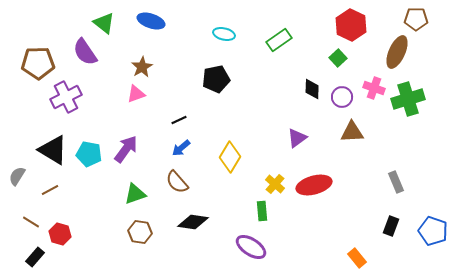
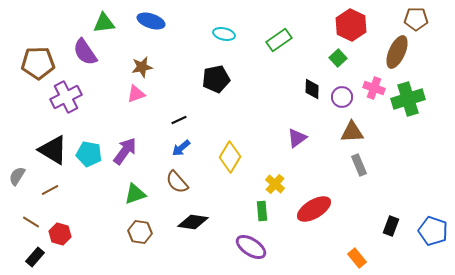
green triangle at (104, 23): rotated 45 degrees counterclockwise
brown star at (142, 67): rotated 20 degrees clockwise
purple arrow at (126, 149): moved 1 px left, 2 px down
gray rectangle at (396, 182): moved 37 px left, 17 px up
red ellipse at (314, 185): moved 24 px down; rotated 16 degrees counterclockwise
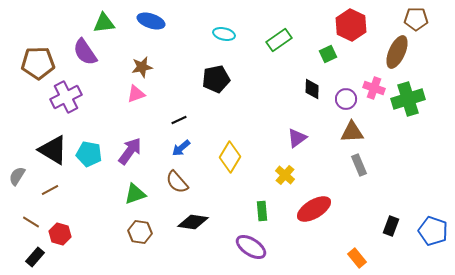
green square at (338, 58): moved 10 px left, 4 px up; rotated 18 degrees clockwise
purple circle at (342, 97): moved 4 px right, 2 px down
purple arrow at (125, 151): moved 5 px right
yellow cross at (275, 184): moved 10 px right, 9 px up
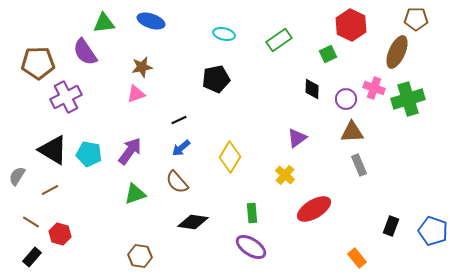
green rectangle at (262, 211): moved 10 px left, 2 px down
brown hexagon at (140, 232): moved 24 px down
black rectangle at (35, 257): moved 3 px left
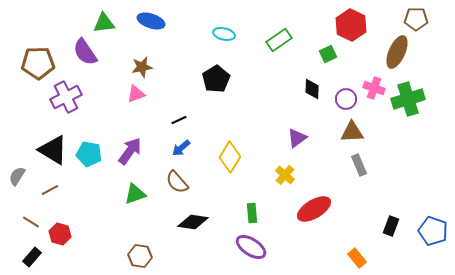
black pentagon at (216, 79): rotated 20 degrees counterclockwise
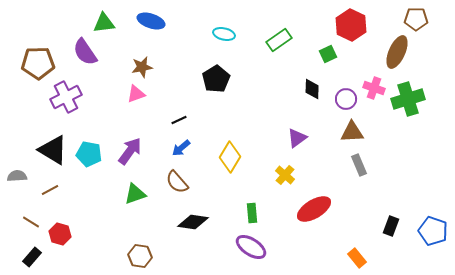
gray semicircle at (17, 176): rotated 54 degrees clockwise
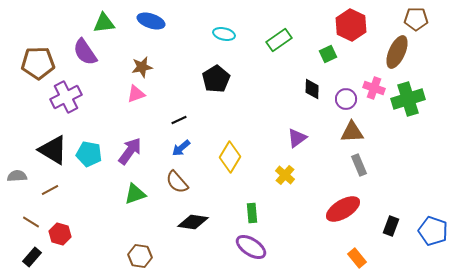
red ellipse at (314, 209): moved 29 px right
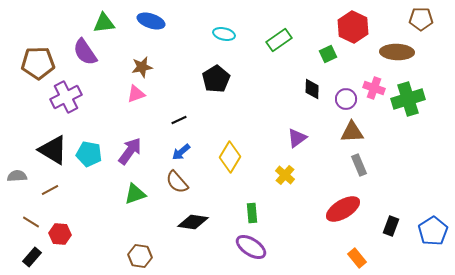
brown pentagon at (416, 19): moved 5 px right
red hexagon at (351, 25): moved 2 px right, 2 px down
brown ellipse at (397, 52): rotated 68 degrees clockwise
blue arrow at (181, 148): moved 4 px down
blue pentagon at (433, 231): rotated 20 degrees clockwise
red hexagon at (60, 234): rotated 10 degrees counterclockwise
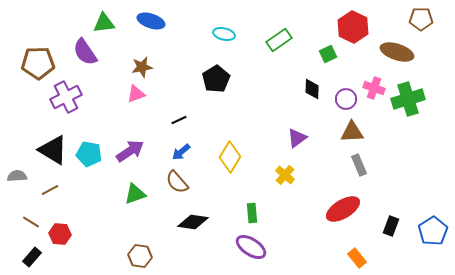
brown ellipse at (397, 52): rotated 16 degrees clockwise
purple arrow at (130, 151): rotated 20 degrees clockwise
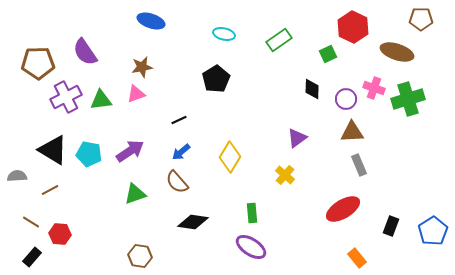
green triangle at (104, 23): moved 3 px left, 77 px down
